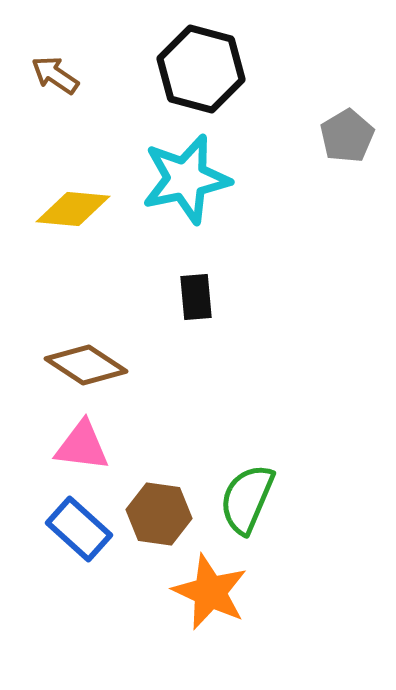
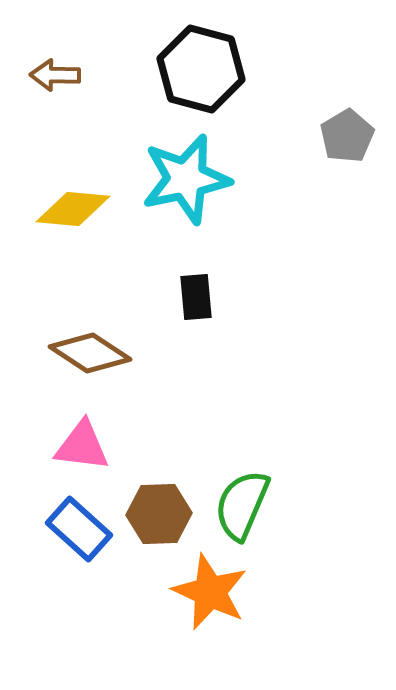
brown arrow: rotated 33 degrees counterclockwise
brown diamond: moved 4 px right, 12 px up
green semicircle: moved 5 px left, 6 px down
brown hexagon: rotated 10 degrees counterclockwise
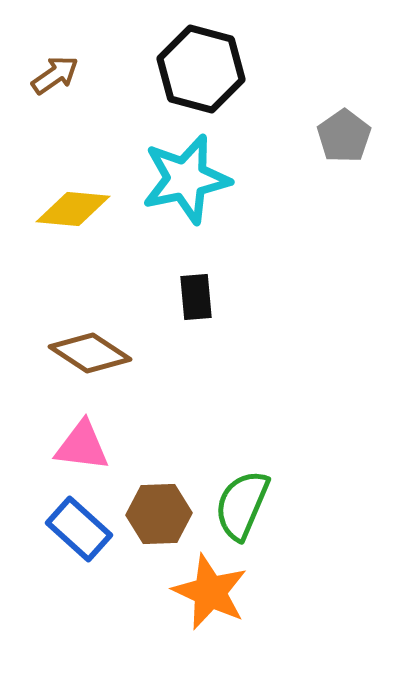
brown arrow: rotated 144 degrees clockwise
gray pentagon: moved 3 px left; rotated 4 degrees counterclockwise
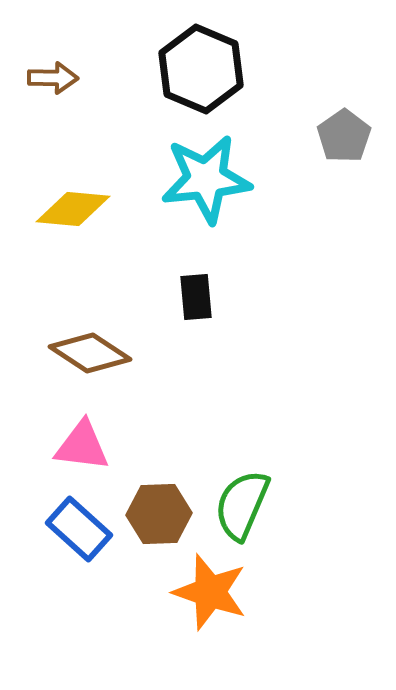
black hexagon: rotated 8 degrees clockwise
brown arrow: moved 2 px left, 3 px down; rotated 36 degrees clockwise
cyan star: moved 20 px right; rotated 6 degrees clockwise
orange star: rotated 6 degrees counterclockwise
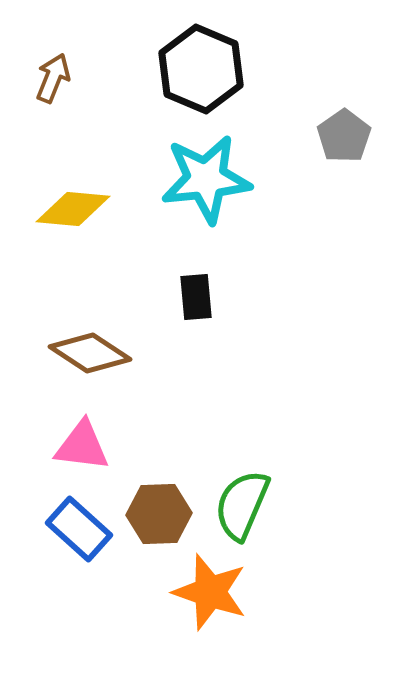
brown arrow: rotated 69 degrees counterclockwise
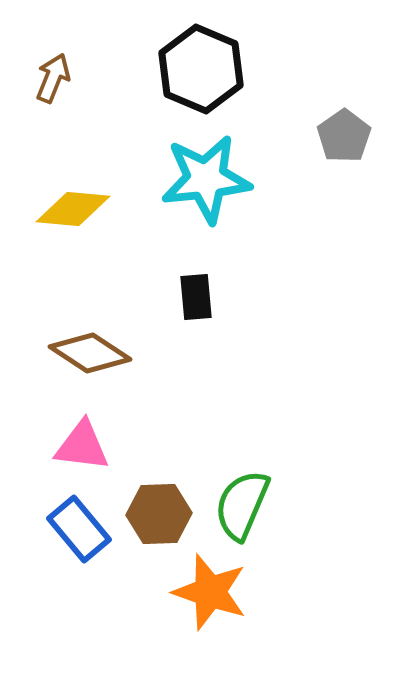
blue rectangle: rotated 8 degrees clockwise
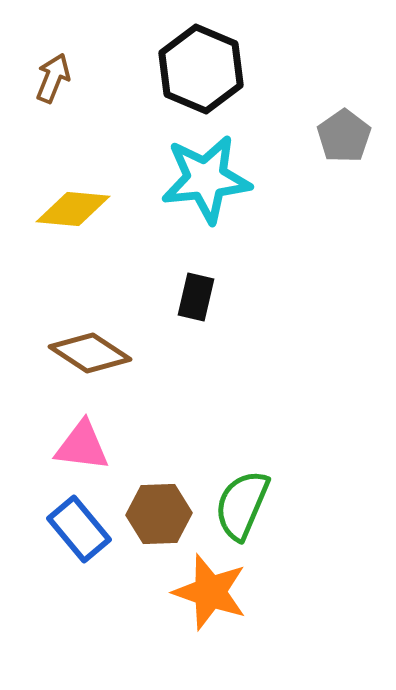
black rectangle: rotated 18 degrees clockwise
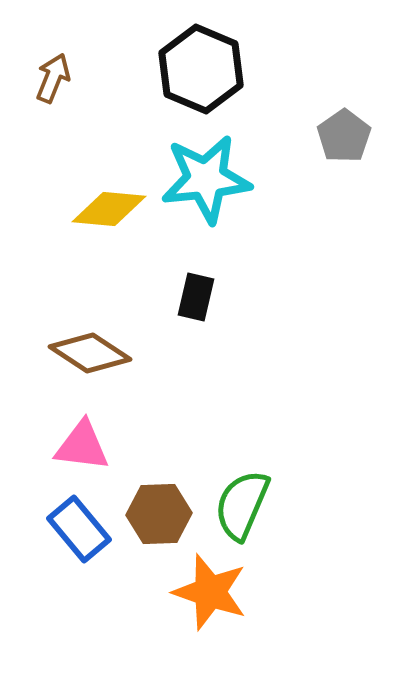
yellow diamond: moved 36 px right
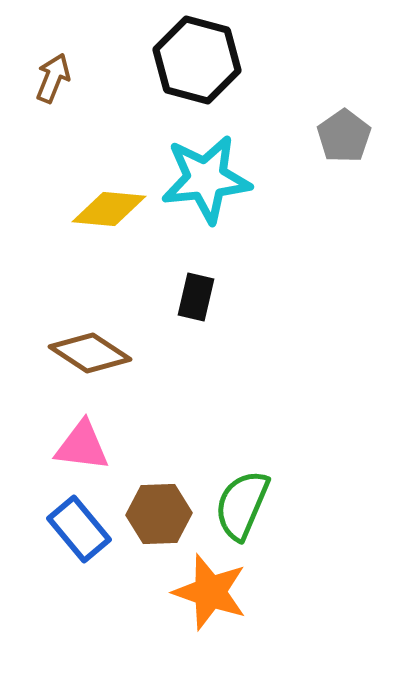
black hexagon: moved 4 px left, 9 px up; rotated 8 degrees counterclockwise
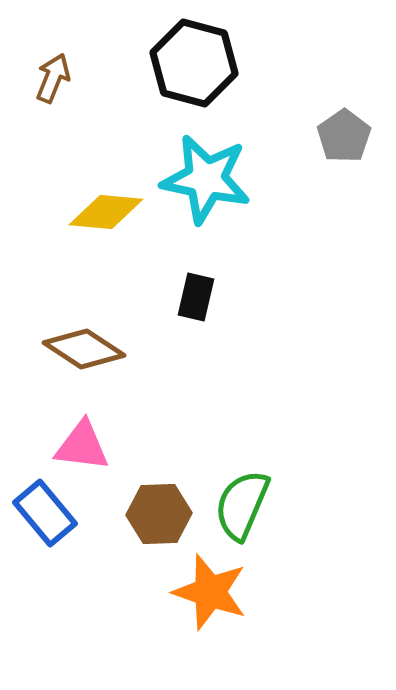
black hexagon: moved 3 px left, 3 px down
cyan star: rotated 18 degrees clockwise
yellow diamond: moved 3 px left, 3 px down
brown diamond: moved 6 px left, 4 px up
blue rectangle: moved 34 px left, 16 px up
